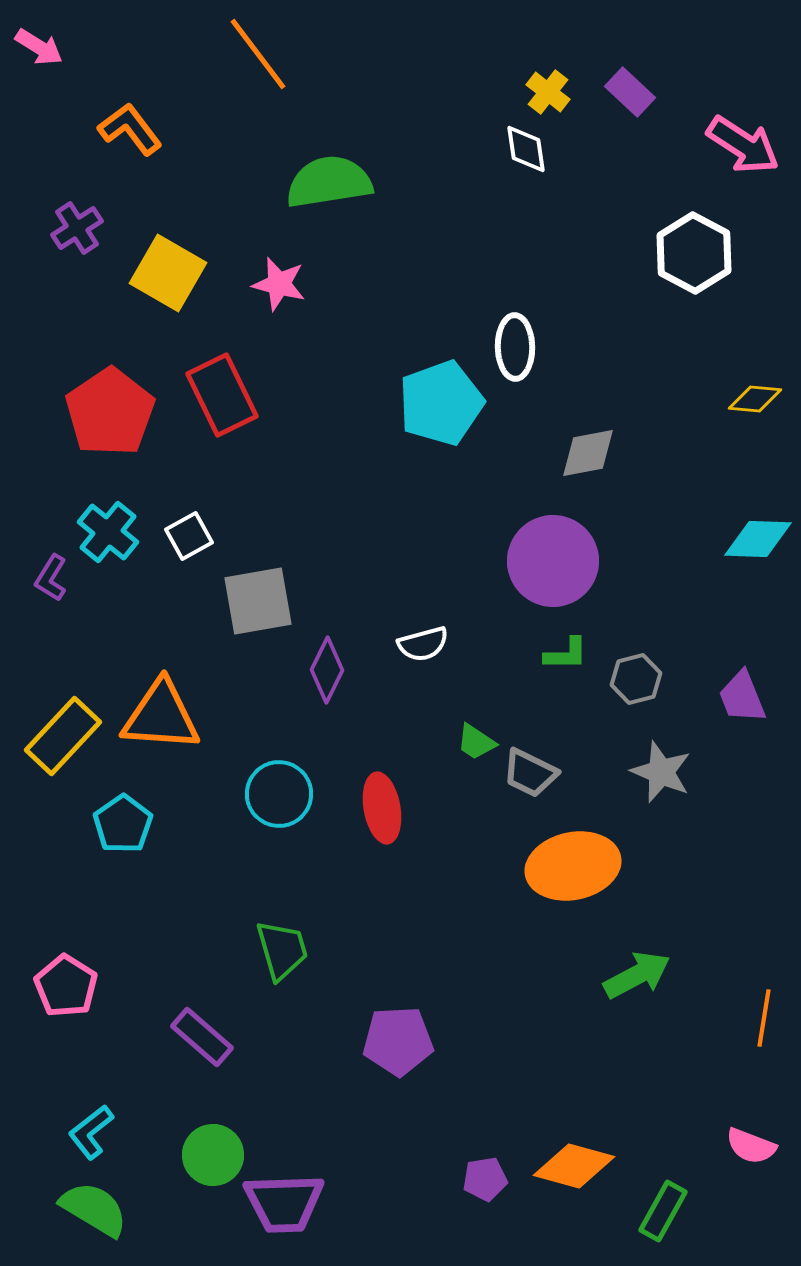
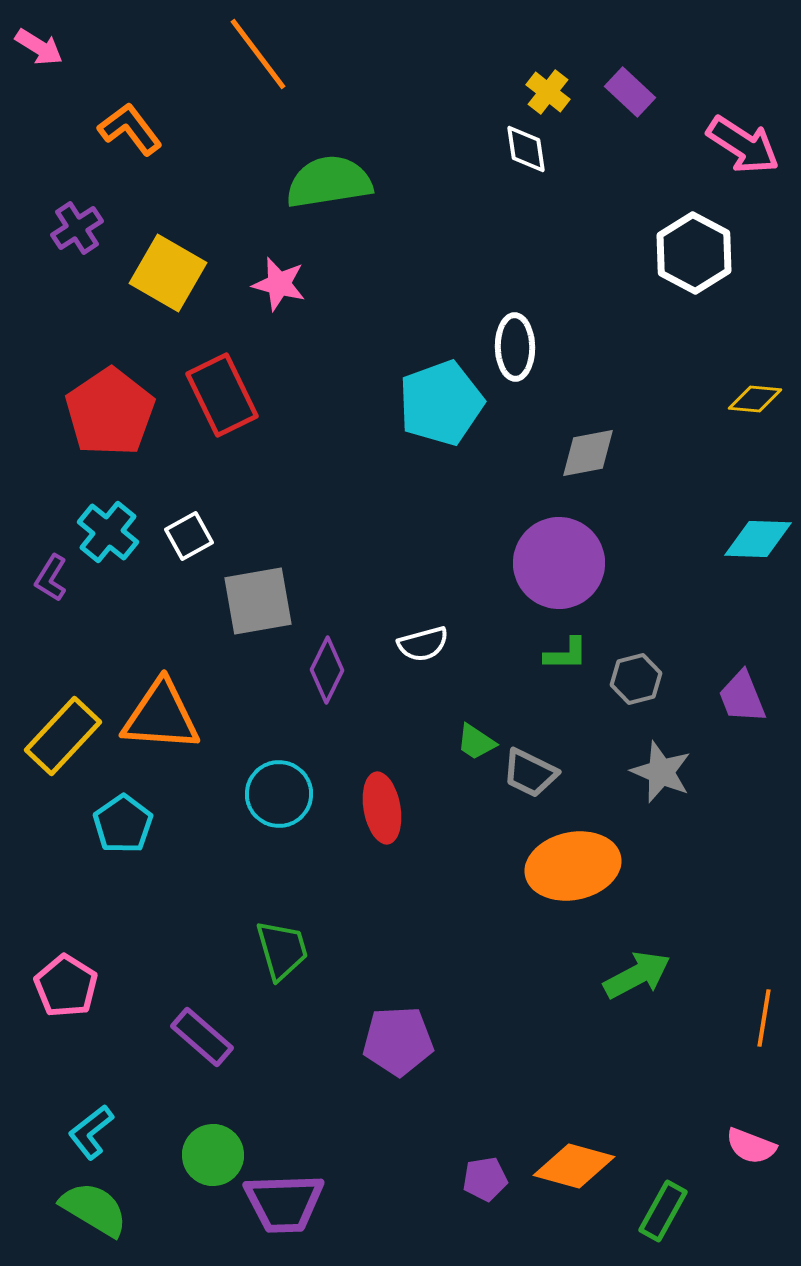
purple circle at (553, 561): moved 6 px right, 2 px down
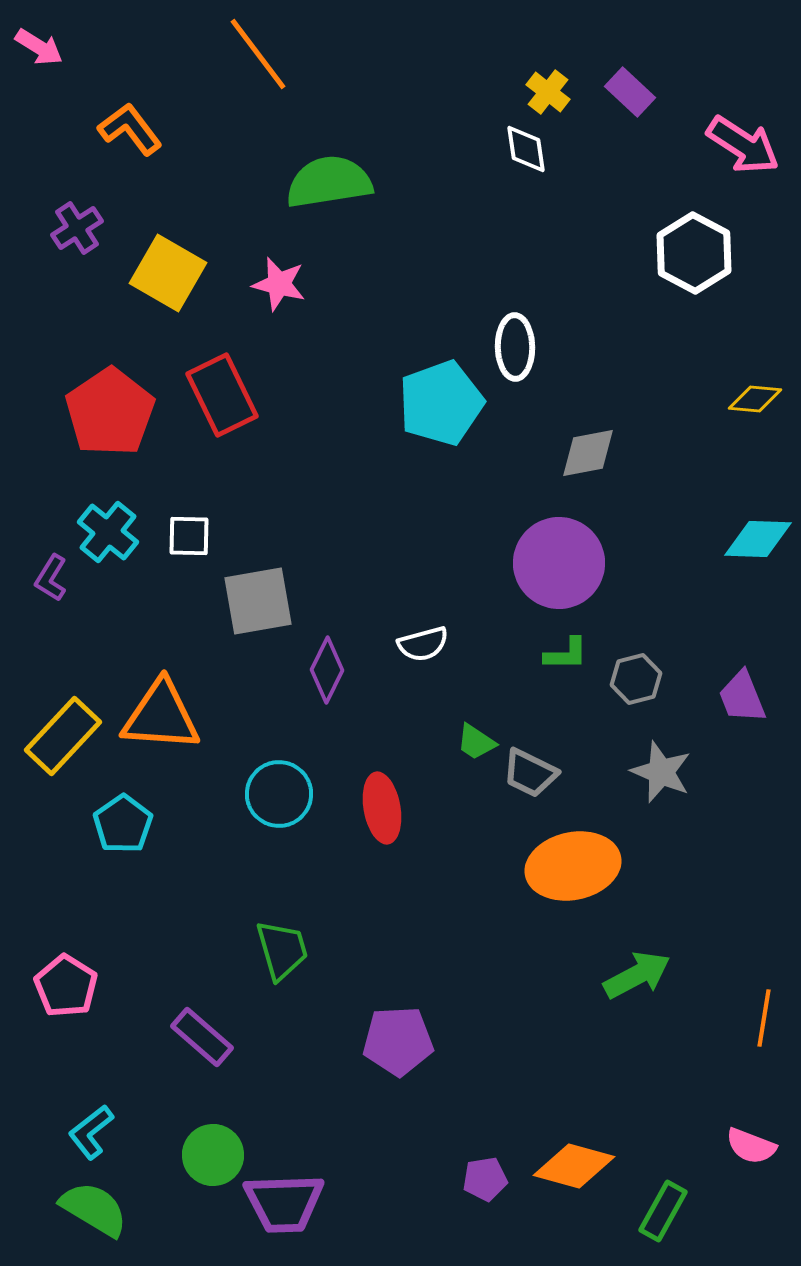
white square at (189, 536): rotated 30 degrees clockwise
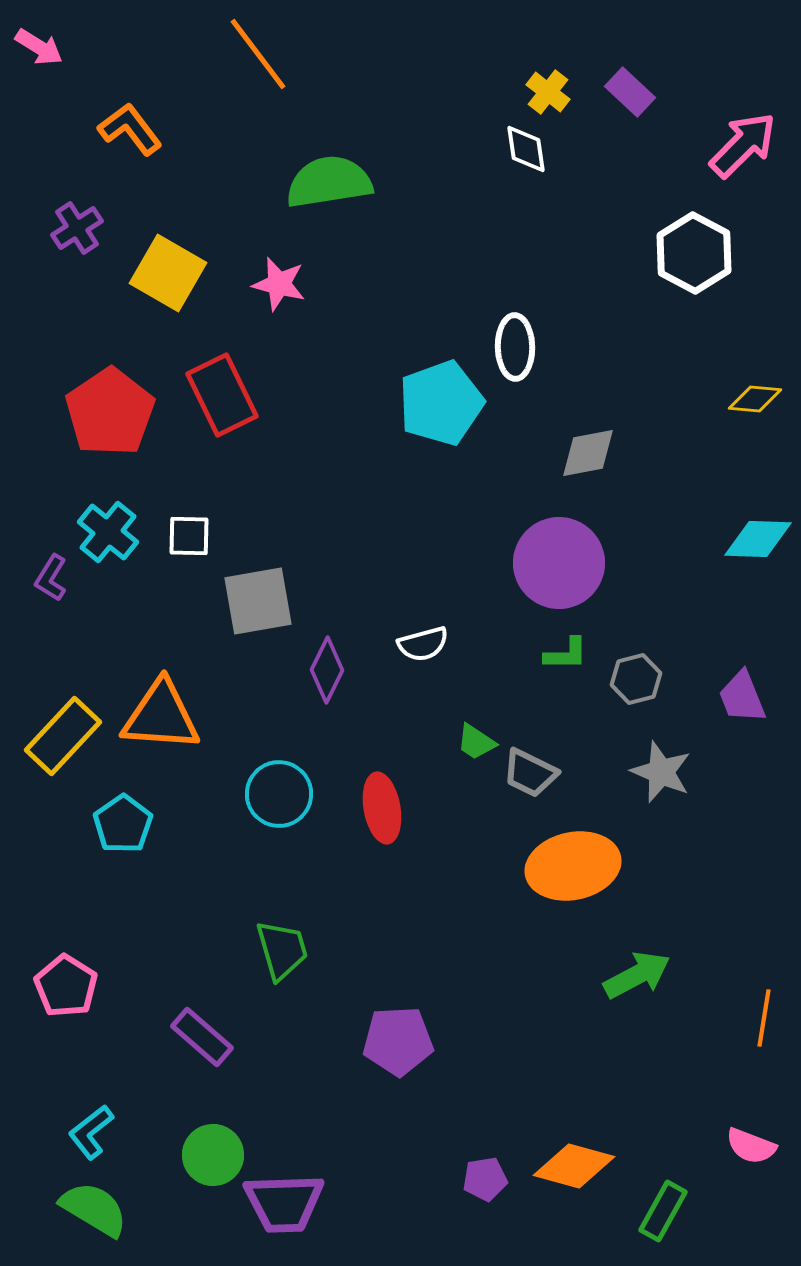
pink arrow at (743, 145): rotated 78 degrees counterclockwise
